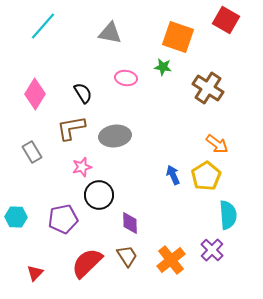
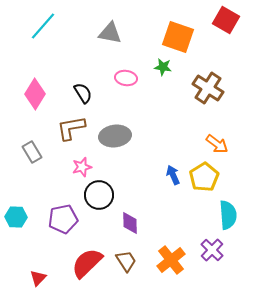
yellow pentagon: moved 2 px left, 1 px down
brown trapezoid: moved 1 px left, 5 px down
red triangle: moved 3 px right, 5 px down
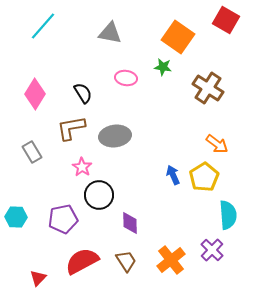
orange square: rotated 16 degrees clockwise
pink star: rotated 24 degrees counterclockwise
red semicircle: moved 5 px left, 2 px up; rotated 16 degrees clockwise
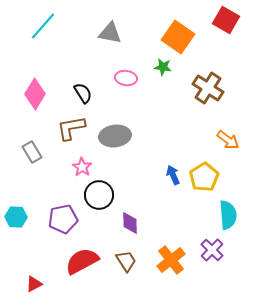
orange arrow: moved 11 px right, 4 px up
red triangle: moved 4 px left, 6 px down; rotated 18 degrees clockwise
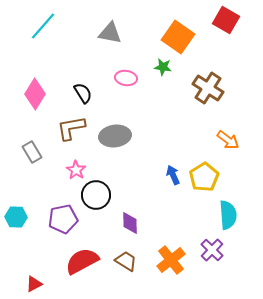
pink star: moved 6 px left, 3 px down
black circle: moved 3 px left
brown trapezoid: rotated 25 degrees counterclockwise
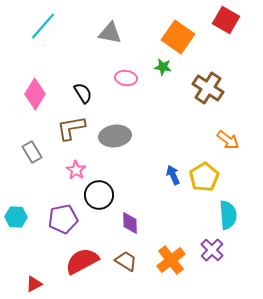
black circle: moved 3 px right
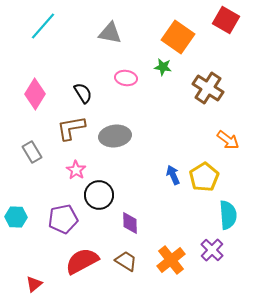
red triangle: rotated 12 degrees counterclockwise
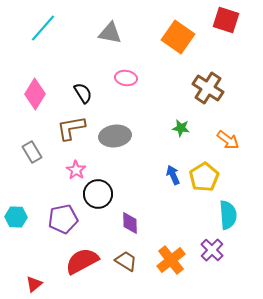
red square: rotated 12 degrees counterclockwise
cyan line: moved 2 px down
green star: moved 18 px right, 61 px down
black circle: moved 1 px left, 1 px up
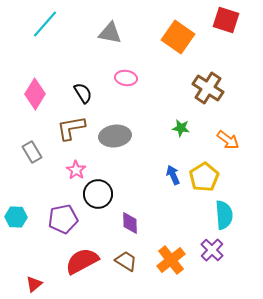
cyan line: moved 2 px right, 4 px up
cyan semicircle: moved 4 px left
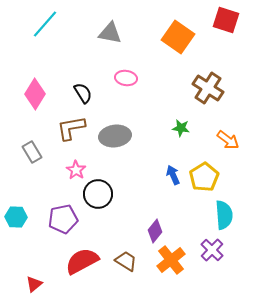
purple diamond: moved 25 px right, 8 px down; rotated 40 degrees clockwise
